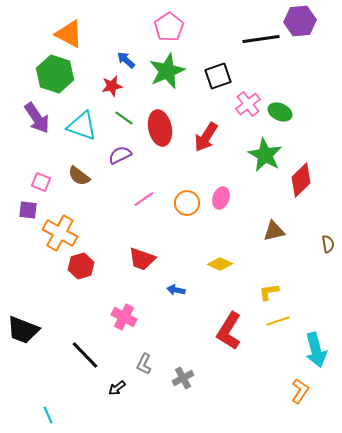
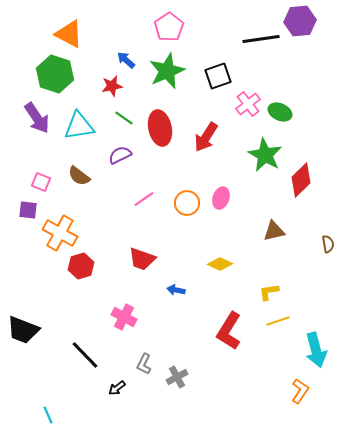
cyan triangle at (82, 126): moved 3 px left; rotated 28 degrees counterclockwise
gray cross at (183, 378): moved 6 px left, 1 px up
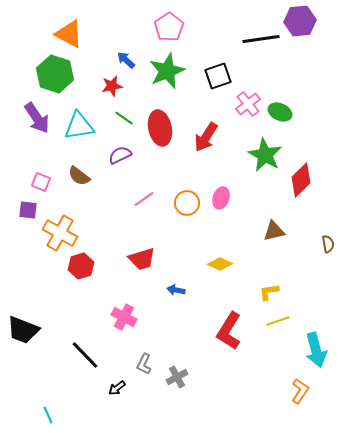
red trapezoid at (142, 259): rotated 36 degrees counterclockwise
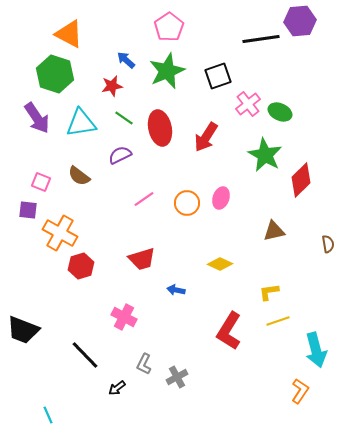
cyan triangle at (79, 126): moved 2 px right, 3 px up
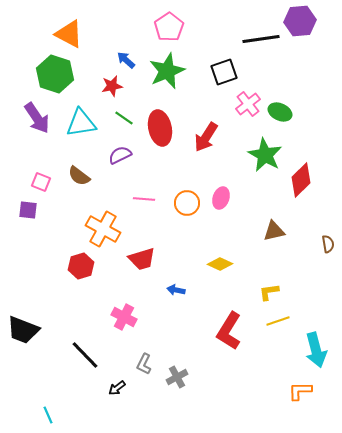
black square at (218, 76): moved 6 px right, 4 px up
pink line at (144, 199): rotated 40 degrees clockwise
orange cross at (60, 233): moved 43 px right, 4 px up
orange L-shape at (300, 391): rotated 125 degrees counterclockwise
